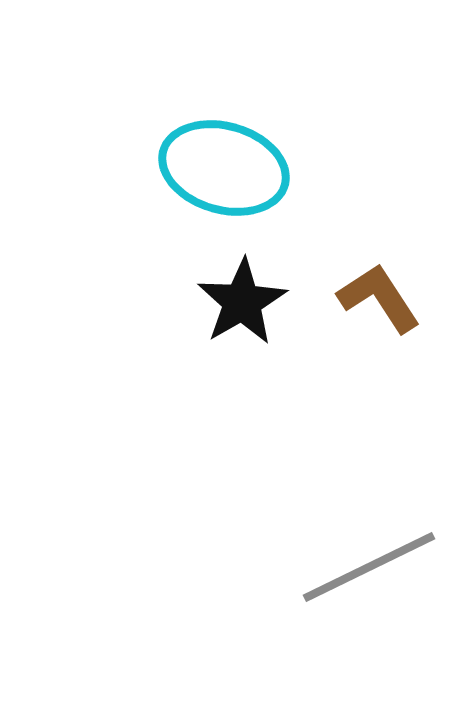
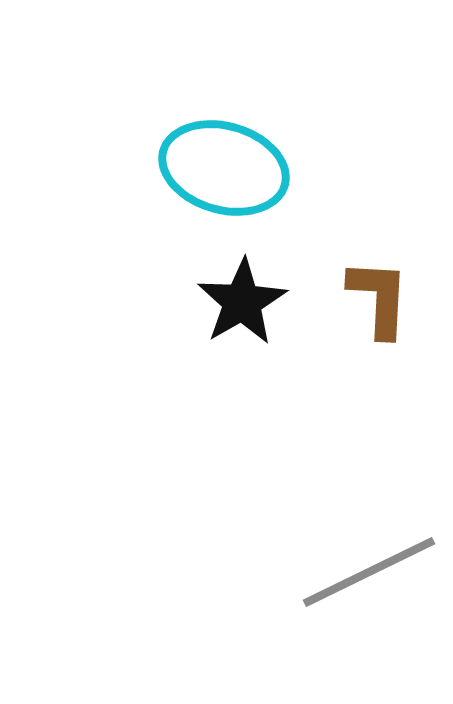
brown L-shape: rotated 36 degrees clockwise
gray line: moved 5 px down
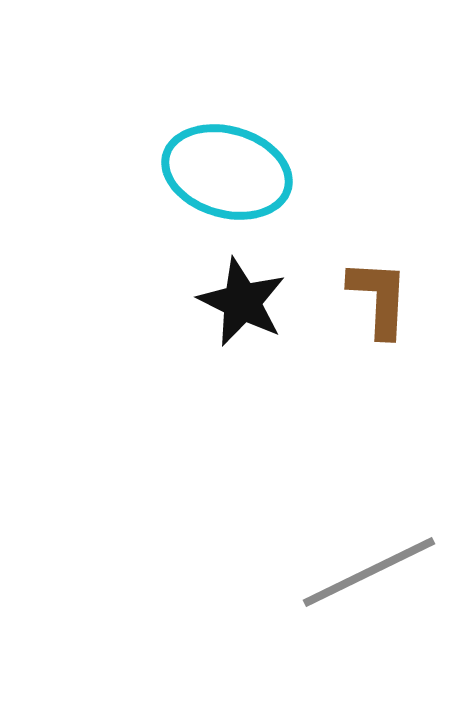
cyan ellipse: moved 3 px right, 4 px down
black star: rotated 16 degrees counterclockwise
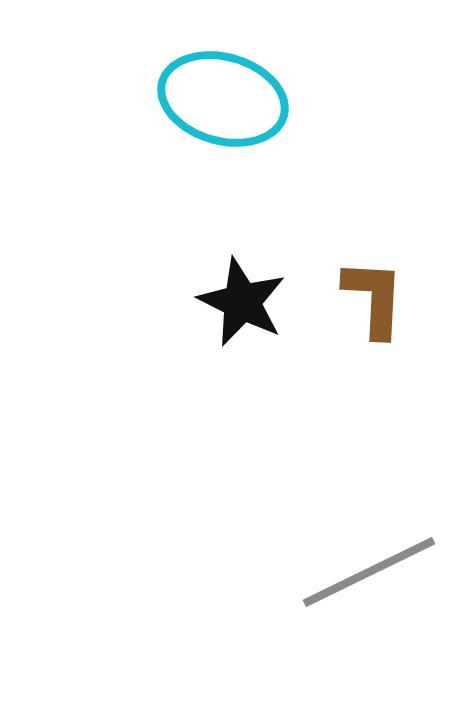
cyan ellipse: moved 4 px left, 73 px up
brown L-shape: moved 5 px left
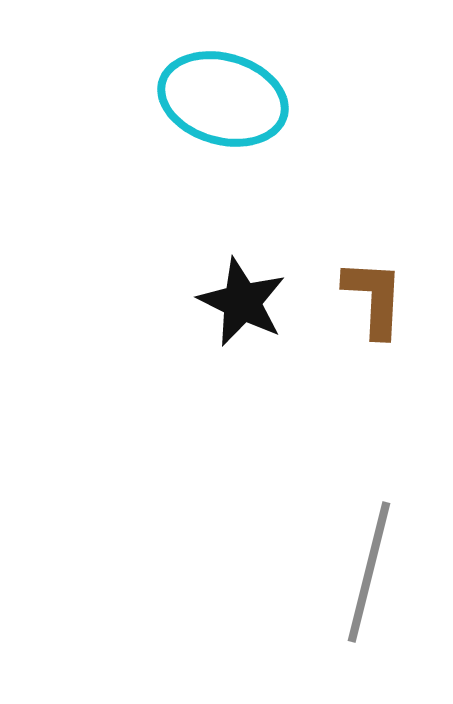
gray line: rotated 50 degrees counterclockwise
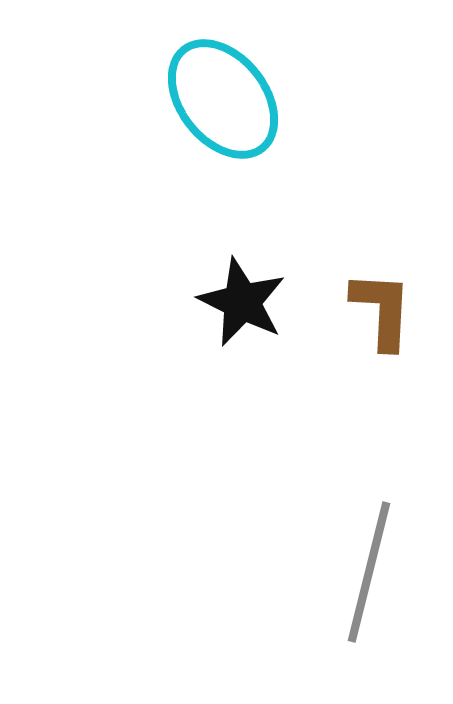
cyan ellipse: rotated 36 degrees clockwise
brown L-shape: moved 8 px right, 12 px down
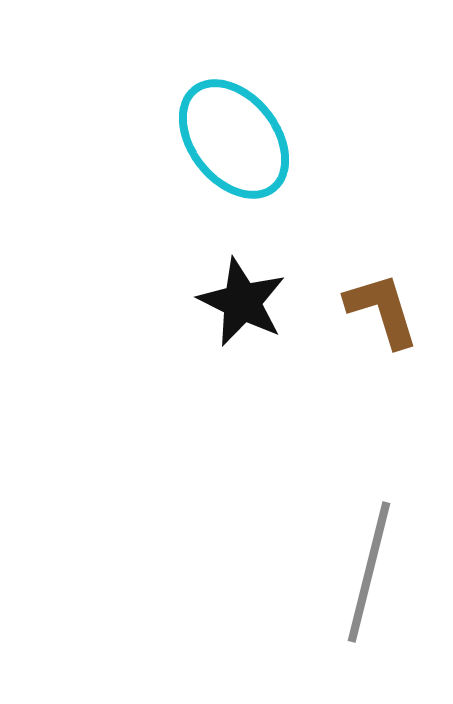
cyan ellipse: moved 11 px right, 40 px down
brown L-shape: rotated 20 degrees counterclockwise
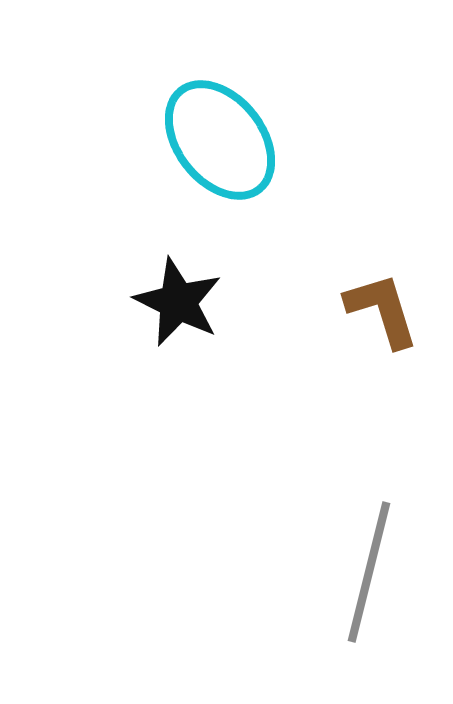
cyan ellipse: moved 14 px left, 1 px down
black star: moved 64 px left
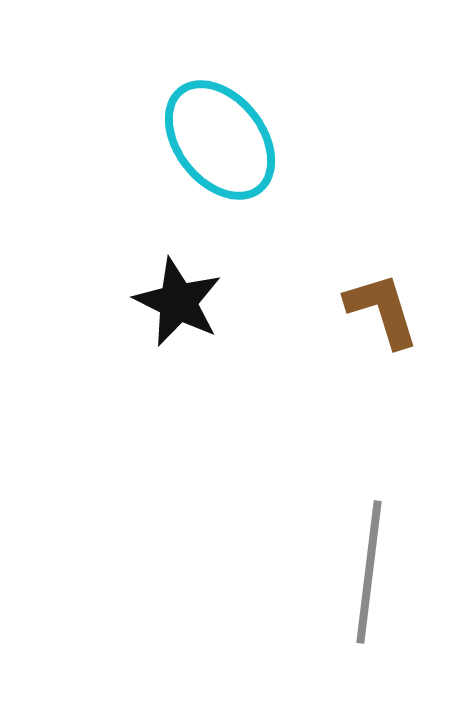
gray line: rotated 7 degrees counterclockwise
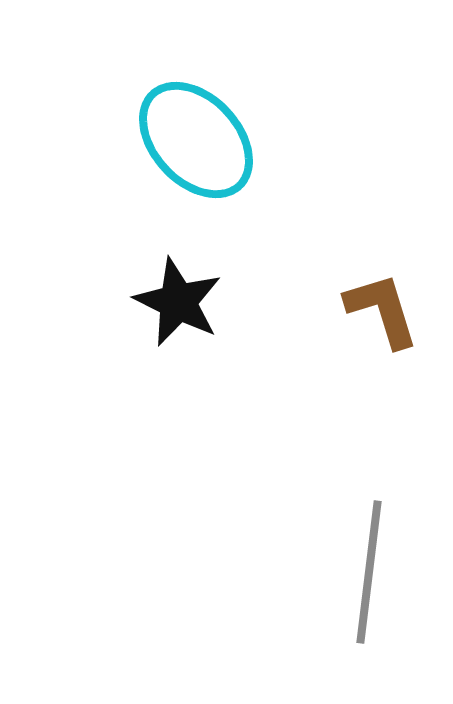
cyan ellipse: moved 24 px left; rotated 5 degrees counterclockwise
